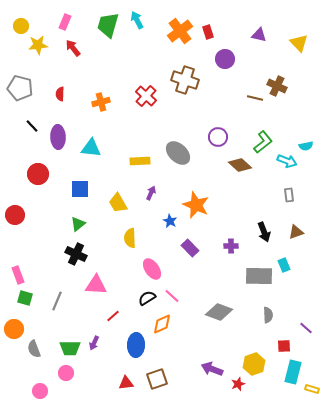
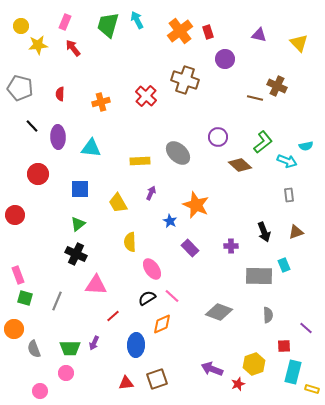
yellow semicircle at (130, 238): moved 4 px down
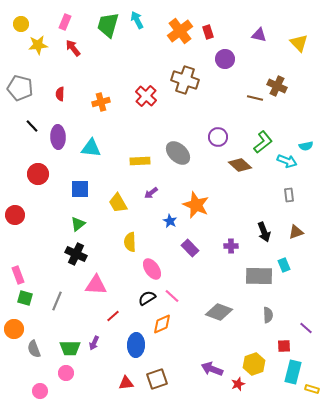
yellow circle at (21, 26): moved 2 px up
purple arrow at (151, 193): rotated 152 degrees counterclockwise
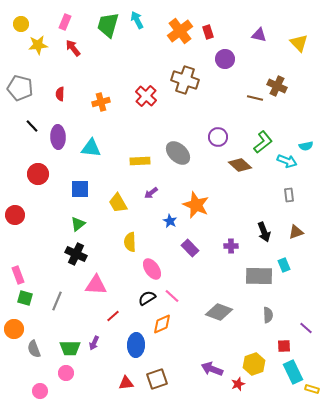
cyan rectangle at (293, 372): rotated 40 degrees counterclockwise
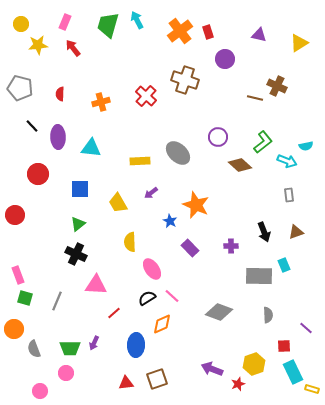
yellow triangle at (299, 43): rotated 42 degrees clockwise
red line at (113, 316): moved 1 px right, 3 px up
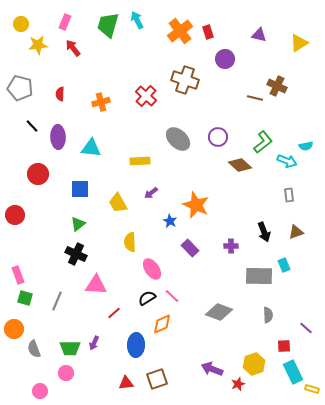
gray ellipse at (178, 153): moved 14 px up
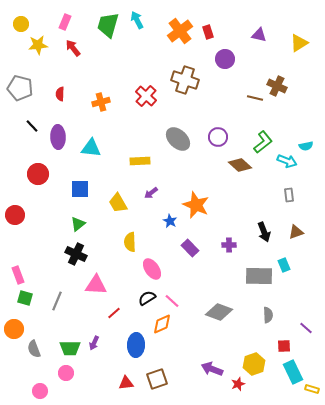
purple cross at (231, 246): moved 2 px left, 1 px up
pink line at (172, 296): moved 5 px down
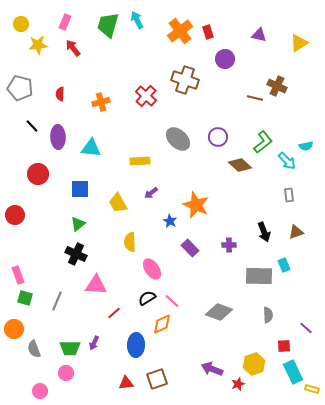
cyan arrow at (287, 161): rotated 24 degrees clockwise
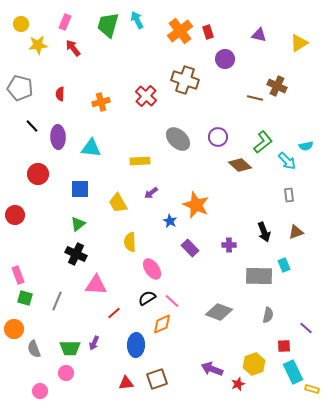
gray semicircle at (268, 315): rotated 14 degrees clockwise
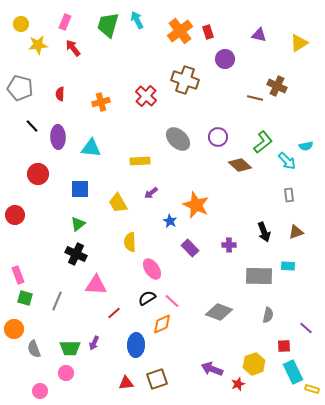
cyan rectangle at (284, 265): moved 4 px right, 1 px down; rotated 64 degrees counterclockwise
